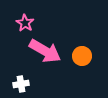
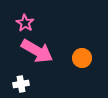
pink arrow: moved 8 px left
orange circle: moved 2 px down
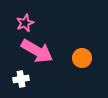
pink star: rotated 18 degrees clockwise
white cross: moved 5 px up
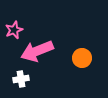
pink star: moved 11 px left, 7 px down
pink arrow: rotated 128 degrees clockwise
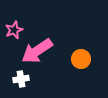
pink arrow: rotated 12 degrees counterclockwise
orange circle: moved 1 px left, 1 px down
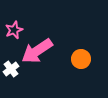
white cross: moved 10 px left, 10 px up; rotated 28 degrees counterclockwise
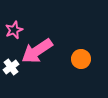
white cross: moved 2 px up
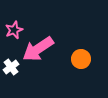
pink arrow: moved 1 px right, 2 px up
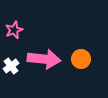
pink arrow: moved 6 px right, 10 px down; rotated 140 degrees counterclockwise
white cross: moved 1 px up
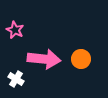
pink star: moved 1 px right; rotated 24 degrees counterclockwise
white cross: moved 5 px right, 13 px down; rotated 21 degrees counterclockwise
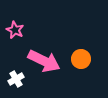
pink arrow: moved 2 px down; rotated 20 degrees clockwise
white cross: rotated 28 degrees clockwise
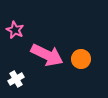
pink arrow: moved 3 px right, 6 px up
